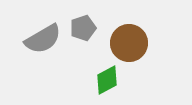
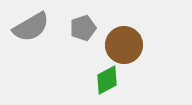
gray semicircle: moved 12 px left, 12 px up
brown circle: moved 5 px left, 2 px down
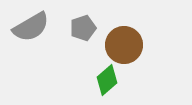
green diamond: rotated 12 degrees counterclockwise
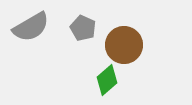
gray pentagon: rotated 30 degrees counterclockwise
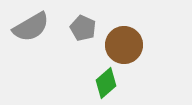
green diamond: moved 1 px left, 3 px down
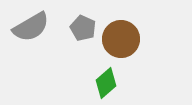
brown circle: moved 3 px left, 6 px up
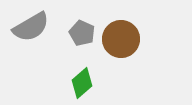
gray pentagon: moved 1 px left, 5 px down
green diamond: moved 24 px left
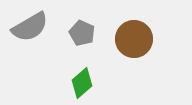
gray semicircle: moved 1 px left
brown circle: moved 13 px right
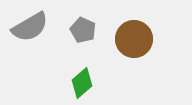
gray pentagon: moved 1 px right, 3 px up
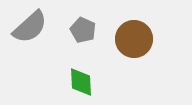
gray semicircle: rotated 12 degrees counterclockwise
green diamond: moved 1 px left, 1 px up; rotated 52 degrees counterclockwise
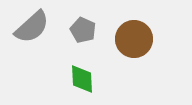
gray semicircle: moved 2 px right
green diamond: moved 1 px right, 3 px up
